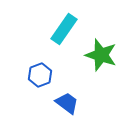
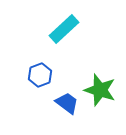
cyan rectangle: rotated 12 degrees clockwise
green star: moved 1 px left, 35 px down
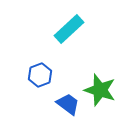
cyan rectangle: moved 5 px right
blue trapezoid: moved 1 px right, 1 px down
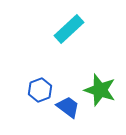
blue hexagon: moved 15 px down
blue trapezoid: moved 3 px down
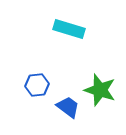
cyan rectangle: rotated 60 degrees clockwise
blue hexagon: moved 3 px left, 5 px up; rotated 15 degrees clockwise
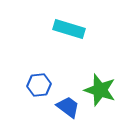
blue hexagon: moved 2 px right
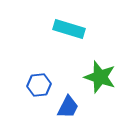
green star: moved 13 px up
blue trapezoid: rotated 80 degrees clockwise
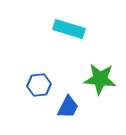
green star: moved 2 px down; rotated 12 degrees counterclockwise
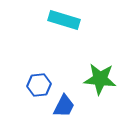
cyan rectangle: moved 5 px left, 9 px up
blue trapezoid: moved 4 px left, 1 px up
